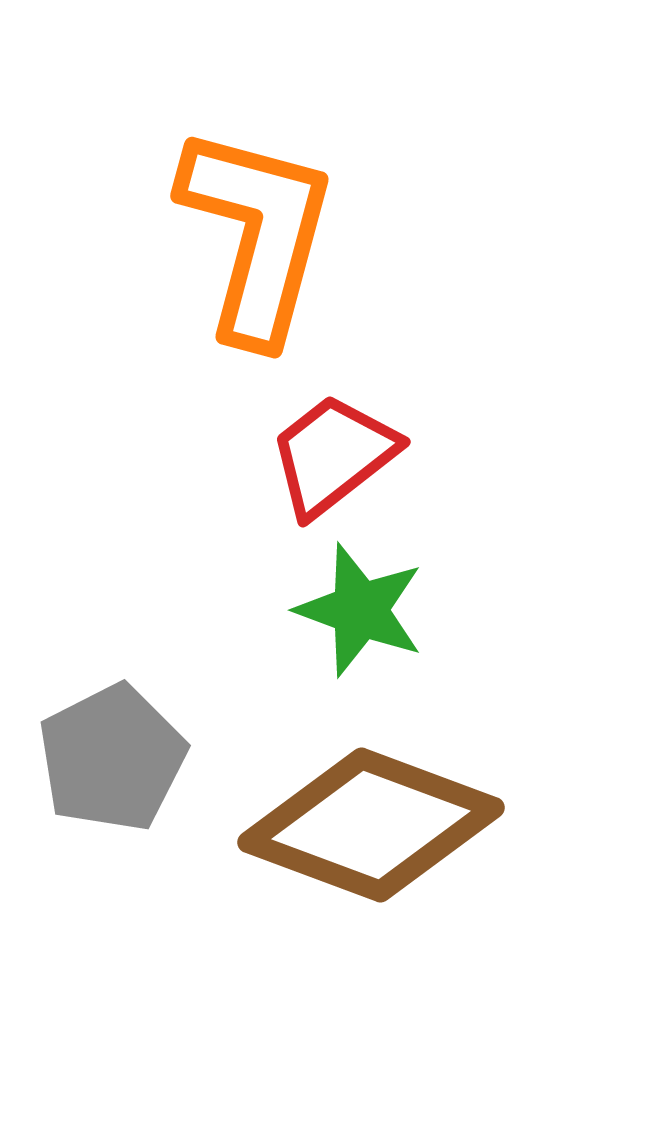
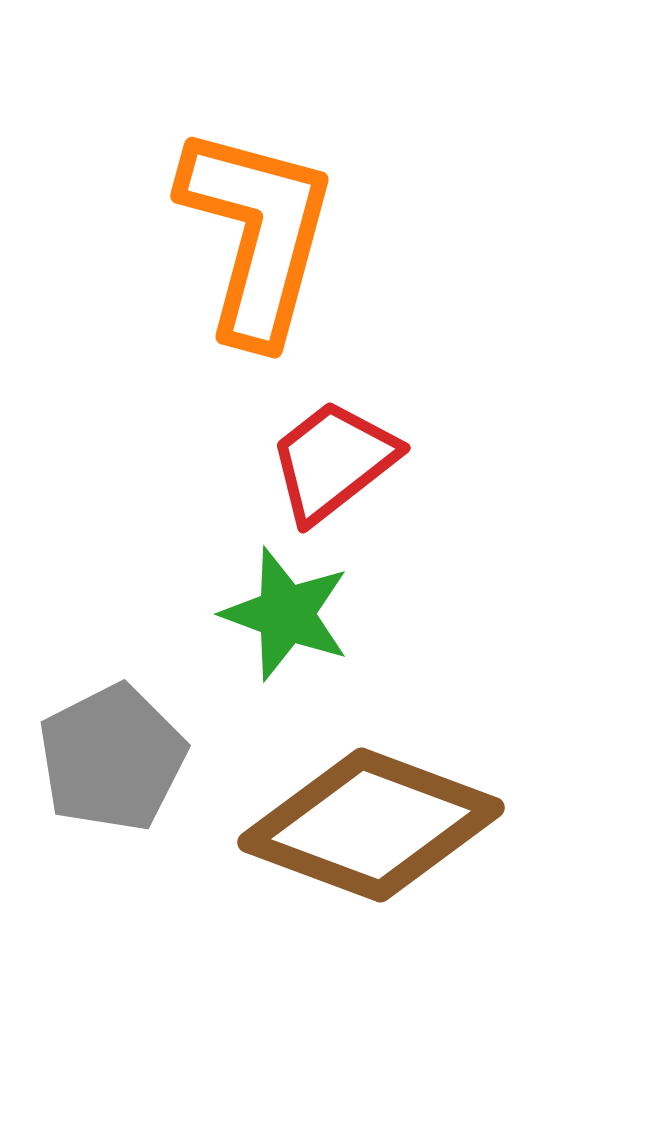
red trapezoid: moved 6 px down
green star: moved 74 px left, 4 px down
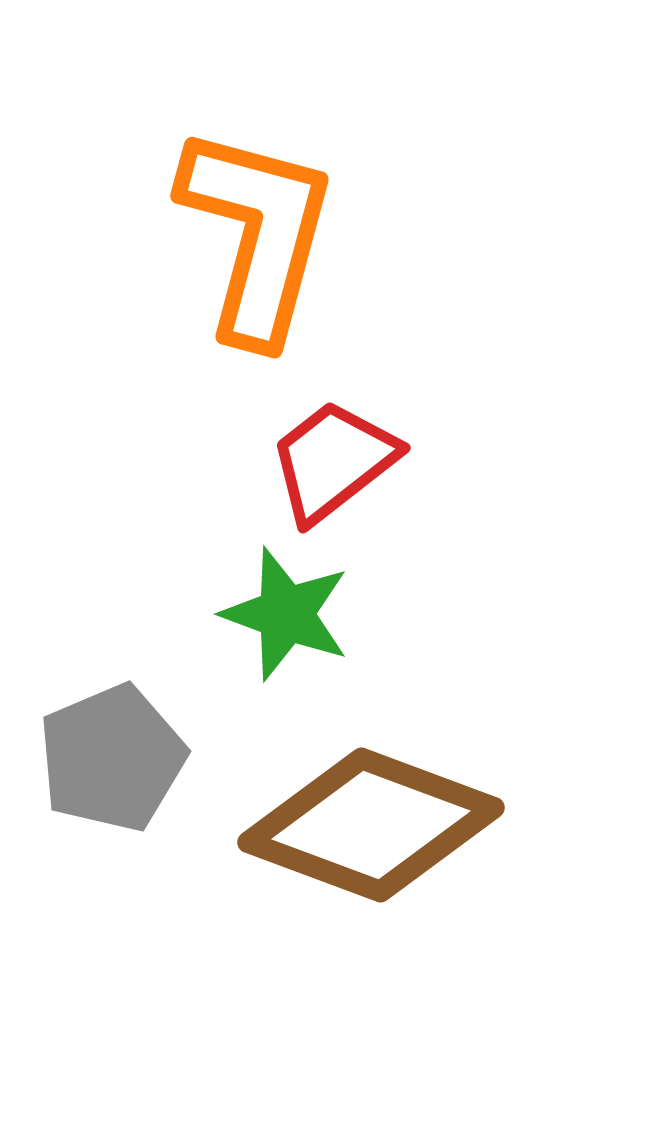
gray pentagon: rotated 4 degrees clockwise
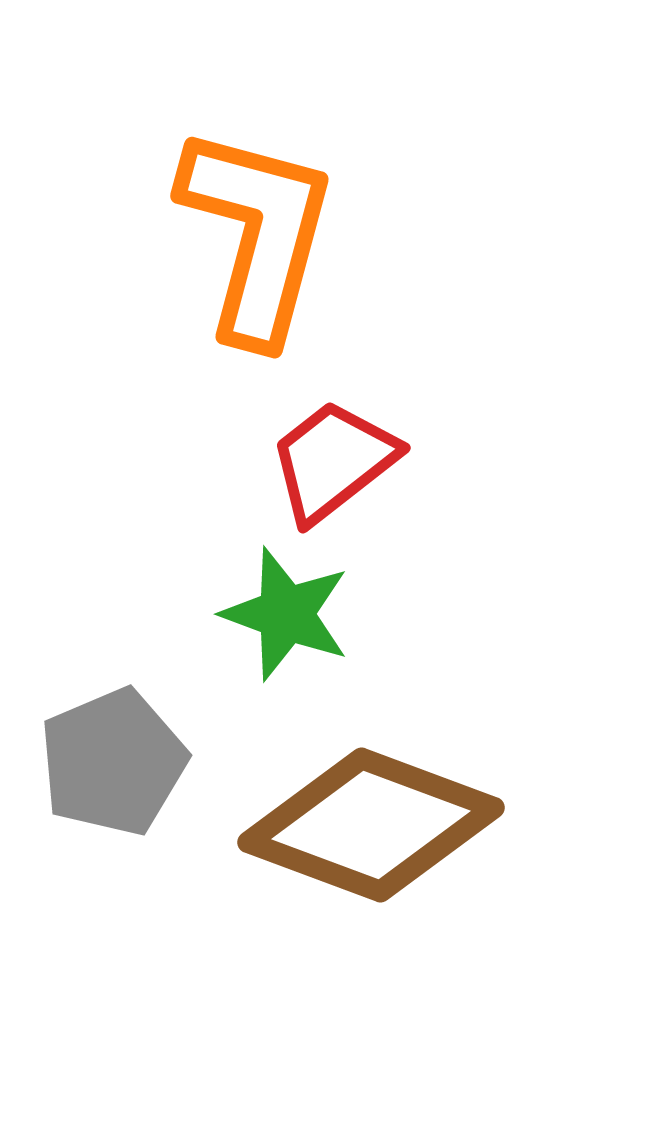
gray pentagon: moved 1 px right, 4 px down
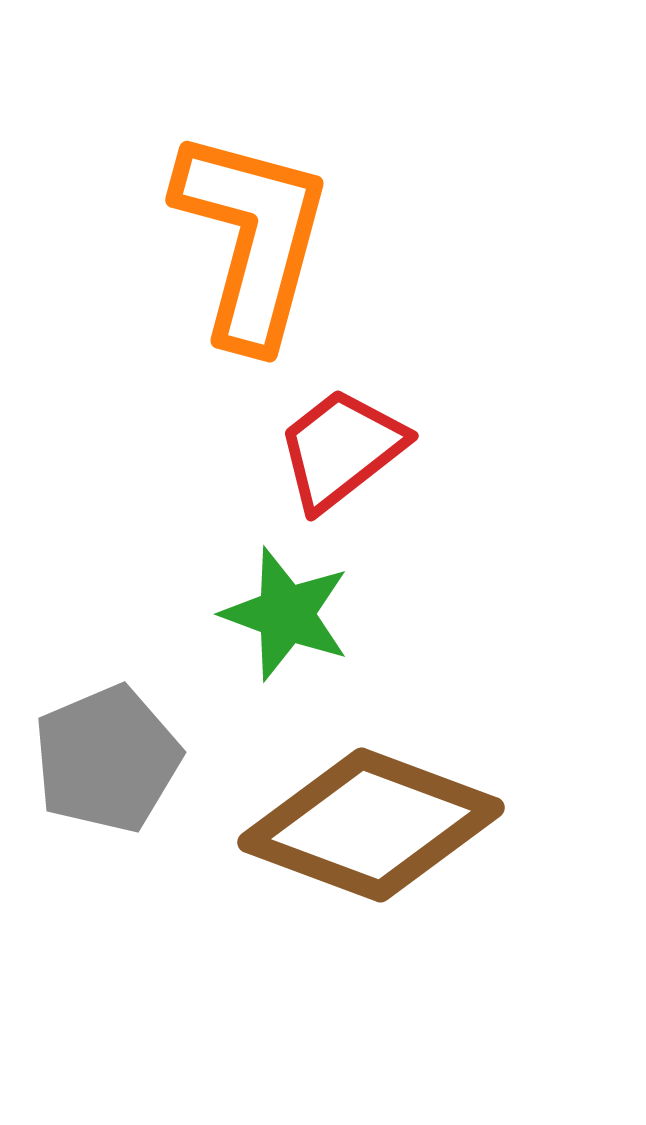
orange L-shape: moved 5 px left, 4 px down
red trapezoid: moved 8 px right, 12 px up
gray pentagon: moved 6 px left, 3 px up
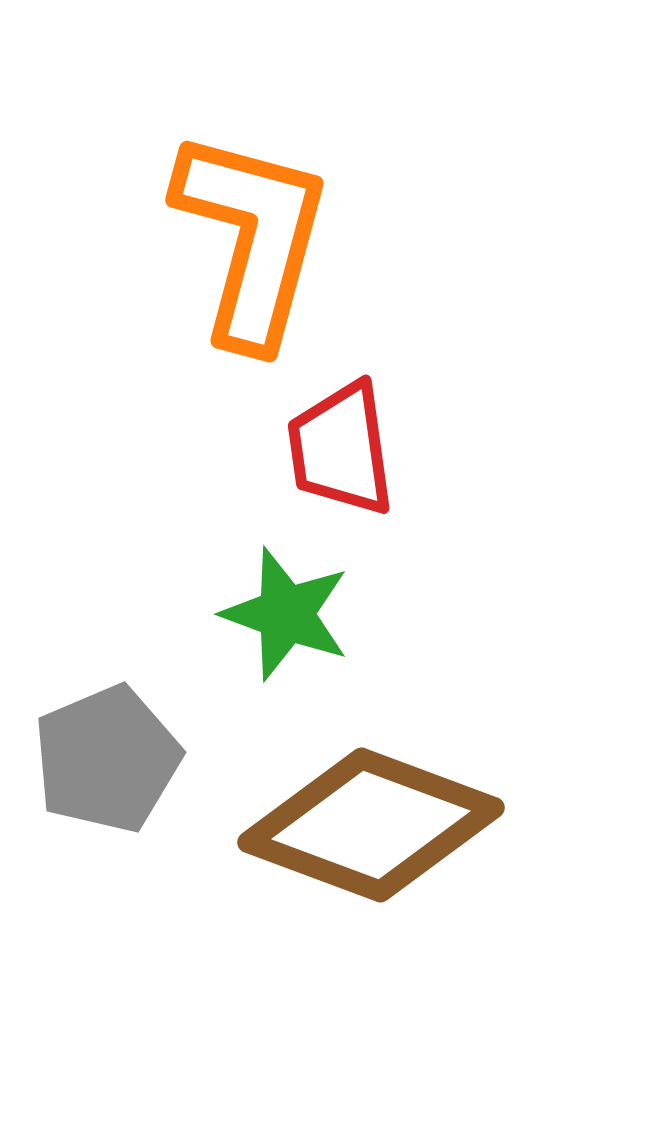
red trapezoid: rotated 60 degrees counterclockwise
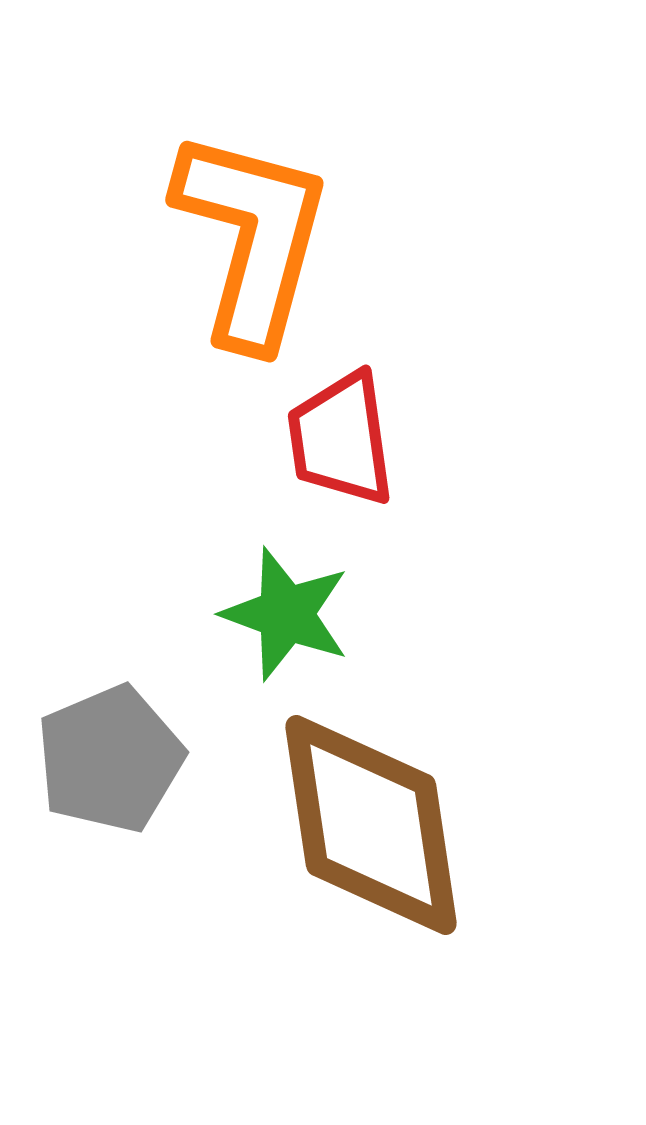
red trapezoid: moved 10 px up
gray pentagon: moved 3 px right
brown diamond: rotated 61 degrees clockwise
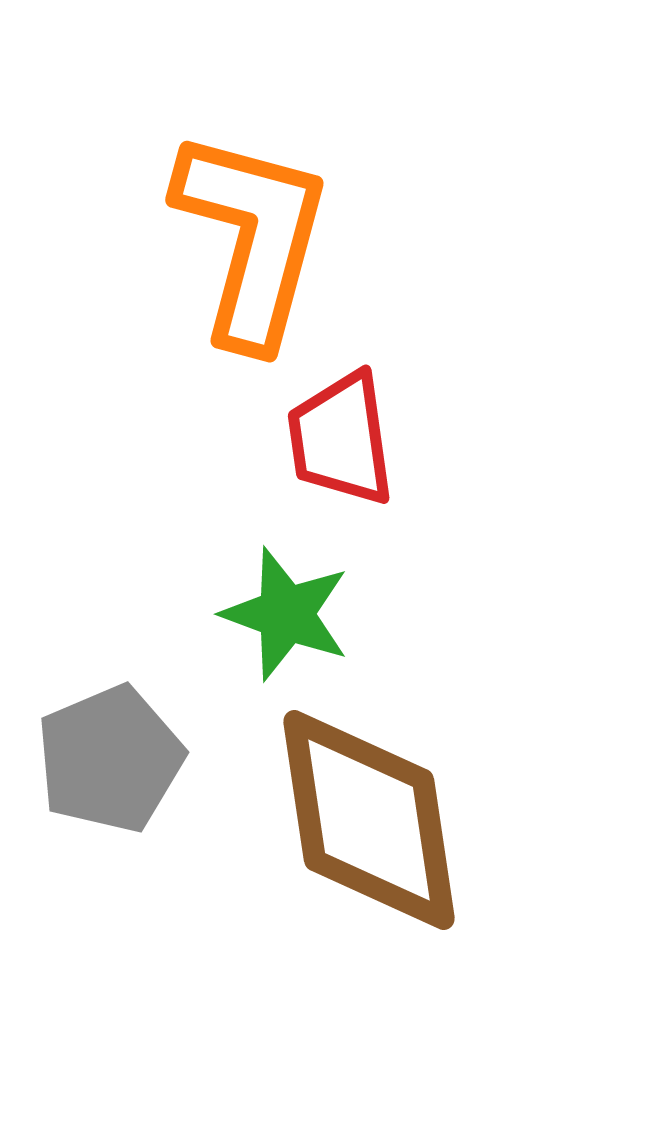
brown diamond: moved 2 px left, 5 px up
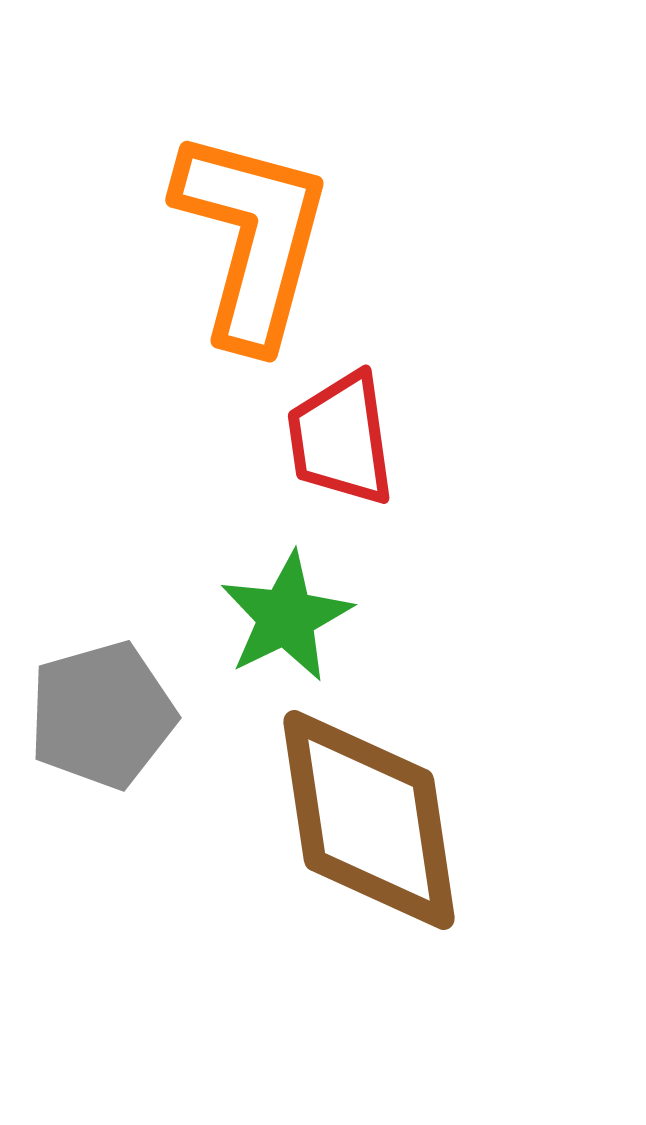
green star: moved 3 px down; rotated 26 degrees clockwise
gray pentagon: moved 8 px left, 44 px up; rotated 7 degrees clockwise
